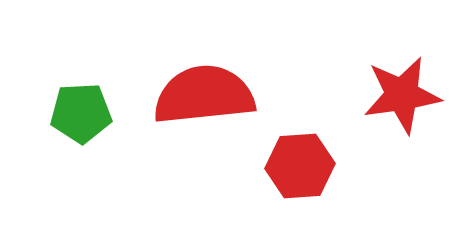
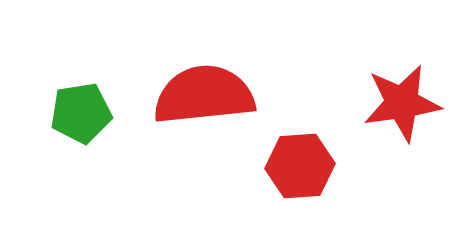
red star: moved 8 px down
green pentagon: rotated 6 degrees counterclockwise
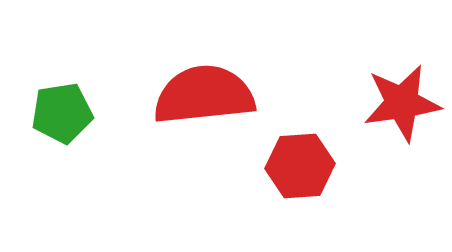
green pentagon: moved 19 px left
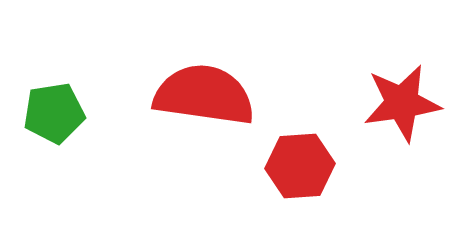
red semicircle: rotated 14 degrees clockwise
green pentagon: moved 8 px left
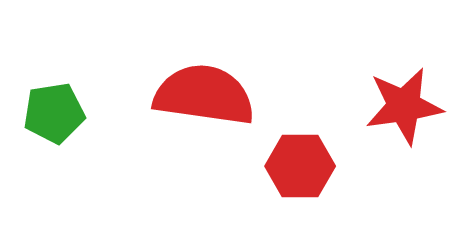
red star: moved 2 px right, 3 px down
red hexagon: rotated 4 degrees clockwise
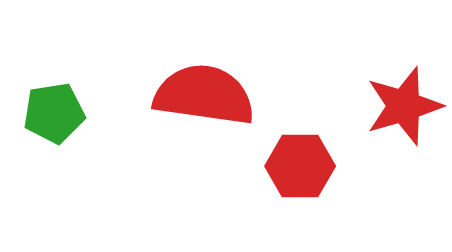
red star: rotated 8 degrees counterclockwise
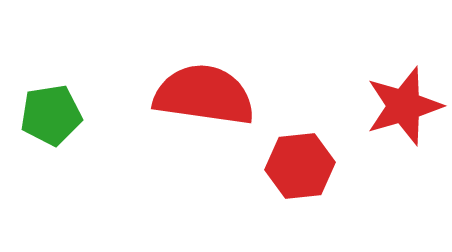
green pentagon: moved 3 px left, 2 px down
red hexagon: rotated 6 degrees counterclockwise
